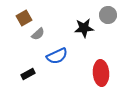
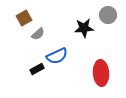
black rectangle: moved 9 px right, 5 px up
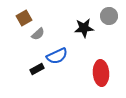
gray circle: moved 1 px right, 1 px down
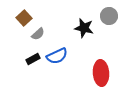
brown square: rotated 14 degrees counterclockwise
black star: rotated 18 degrees clockwise
black rectangle: moved 4 px left, 10 px up
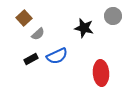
gray circle: moved 4 px right
black rectangle: moved 2 px left
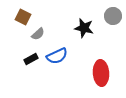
brown square: moved 1 px left, 1 px up; rotated 21 degrees counterclockwise
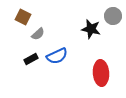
black star: moved 7 px right, 1 px down
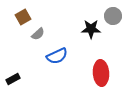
brown square: rotated 35 degrees clockwise
black star: rotated 12 degrees counterclockwise
black rectangle: moved 18 px left, 20 px down
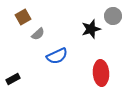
black star: rotated 18 degrees counterclockwise
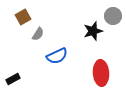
black star: moved 2 px right, 2 px down
gray semicircle: rotated 16 degrees counterclockwise
